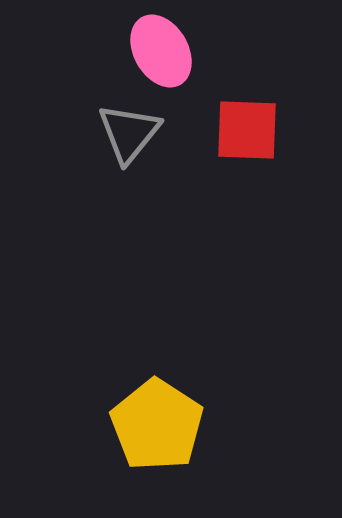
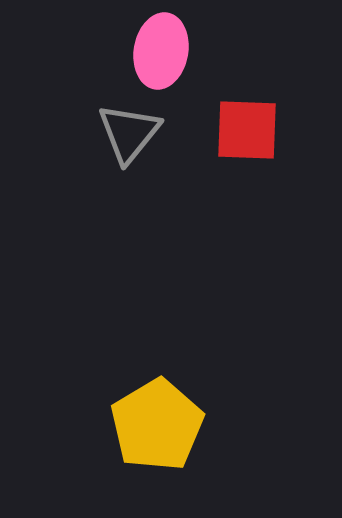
pink ellipse: rotated 40 degrees clockwise
yellow pentagon: rotated 8 degrees clockwise
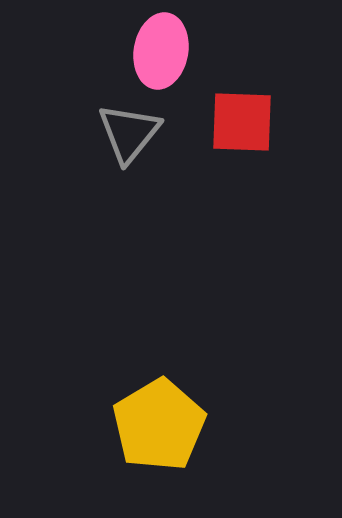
red square: moved 5 px left, 8 px up
yellow pentagon: moved 2 px right
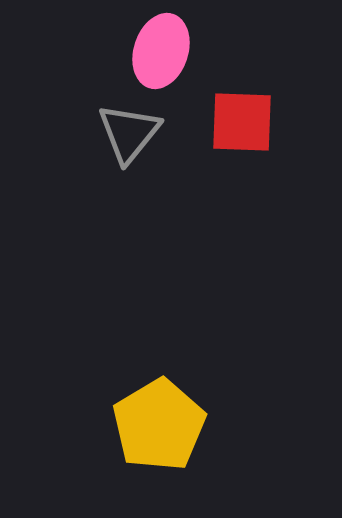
pink ellipse: rotated 8 degrees clockwise
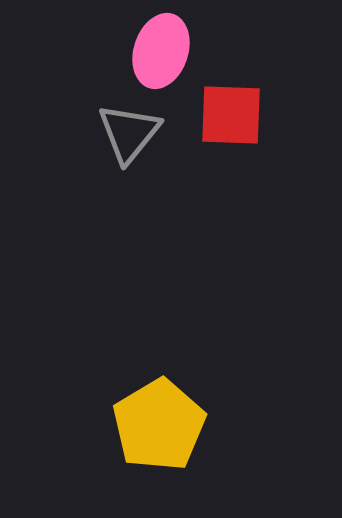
red square: moved 11 px left, 7 px up
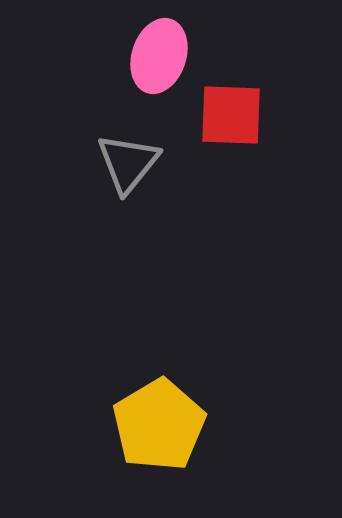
pink ellipse: moved 2 px left, 5 px down
gray triangle: moved 1 px left, 30 px down
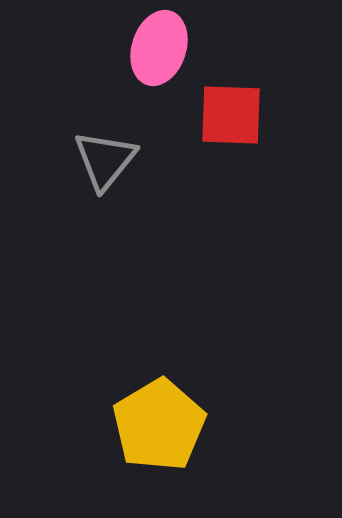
pink ellipse: moved 8 px up
gray triangle: moved 23 px left, 3 px up
